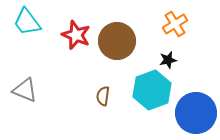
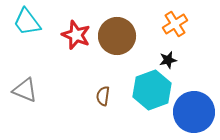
brown circle: moved 5 px up
blue circle: moved 2 px left, 1 px up
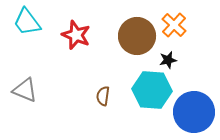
orange cross: moved 1 px left, 1 px down; rotated 15 degrees counterclockwise
brown circle: moved 20 px right
cyan hexagon: rotated 24 degrees clockwise
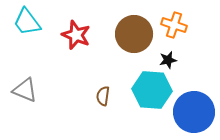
orange cross: rotated 25 degrees counterclockwise
brown circle: moved 3 px left, 2 px up
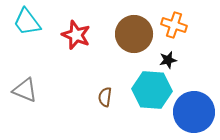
brown semicircle: moved 2 px right, 1 px down
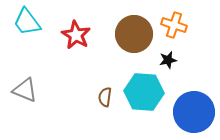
red star: rotated 8 degrees clockwise
cyan hexagon: moved 8 px left, 2 px down
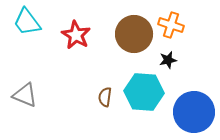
orange cross: moved 3 px left
gray triangle: moved 5 px down
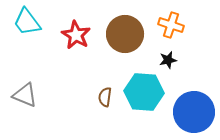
brown circle: moved 9 px left
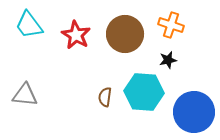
cyan trapezoid: moved 2 px right, 3 px down
gray triangle: rotated 16 degrees counterclockwise
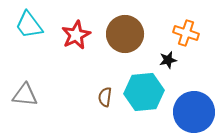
orange cross: moved 15 px right, 8 px down
red star: rotated 16 degrees clockwise
cyan hexagon: rotated 9 degrees counterclockwise
